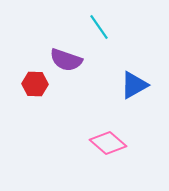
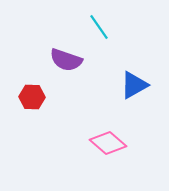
red hexagon: moved 3 px left, 13 px down
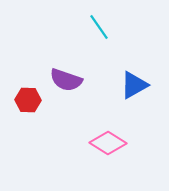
purple semicircle: moved 20 px down
red hexagon: moved 4 px left, 3 px down
pink diamond: rotated 9 degrees counterclockwise
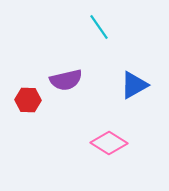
purple semicircle: rotated 32 degrees counterclockwise
pink diamond: moved 1 px right
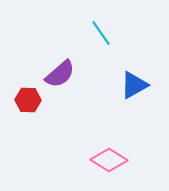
cyan line: moved 2 px right, 6 px down
purple semicircle: moved 6 px left, 6 px up; rotated 28 degrees counterclockwise
pink diamond: moved 17 px down
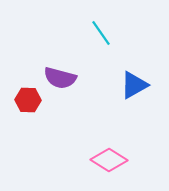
purple semicircle: moved 4 px down; rotated 56 degrees clockwise
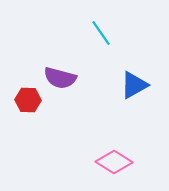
pink diamond: moved 5 px right, 2 px down
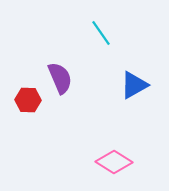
purple semicircle: rotated 128 degrees counterclockwise
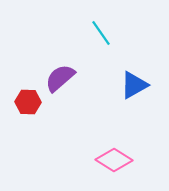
purple semicircle: rotated 108 degrees counterclockwise
red hexagon: moved 2 px down
pink diamond: moved 2 px up
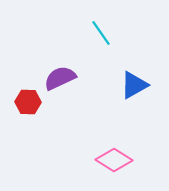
purple semicircle: rotated 16 degrees clockwise
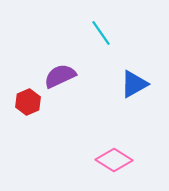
purple semicircle: moved 2 px up
blue triangle: moved 1 px up
red hexagon: rotated 25 degrees counterclockwise
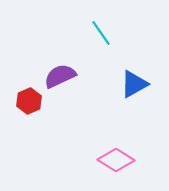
red hexagon: moved 1 px right, 1 px up
pink diamond: moved 2 px right
